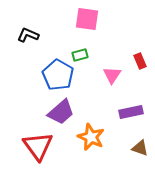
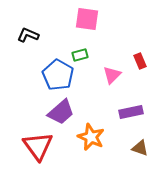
pink triangle: rotated 12 degrees clockwise
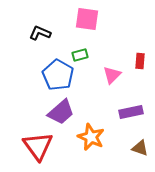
black L-shape: moved 12 px right, 2 px up
red rectangle: rotated 28 degrees clockwise
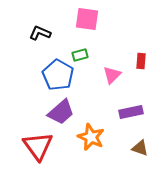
red rectangle: moved 1 px right
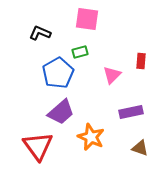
green rectangle: moved 3 px up
blue pentagon: moved 2 px up; rotated 12 degrees clockwise
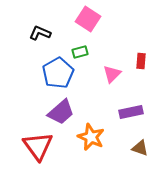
pink square: moved 1 px right; rotated 25 degrees clockwise
pink triangle: moved 1 px up
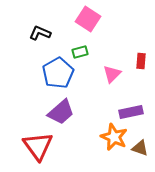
orange star: moved 23 px right
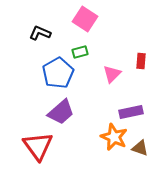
pink square: moved 3 px left
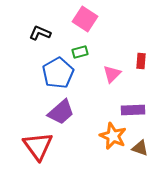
purple rectangle: moved 2 px right, 2 px up; rotated 10 degrees clockwise
orange star: moved 1 px left, 1 px up
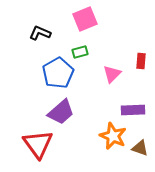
pink square: rotated 35 degrees clockwise
red triangle: moved 2 px up
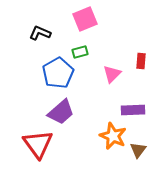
brown triangle: moved 2 px left, 2 px down; rotated 48 degrees clockwise
